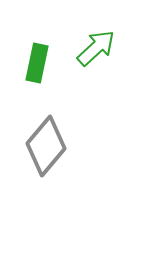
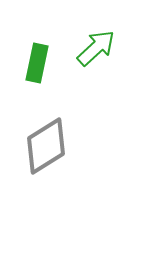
gray diamond: rotated 18 degrees clockwise
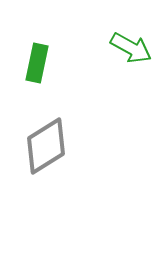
green arrow: moved 35 px right; rotated 72 degrees clockwise
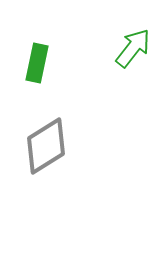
green arrow: moved 2 px right; rotated 81 degrees counterclockwise
